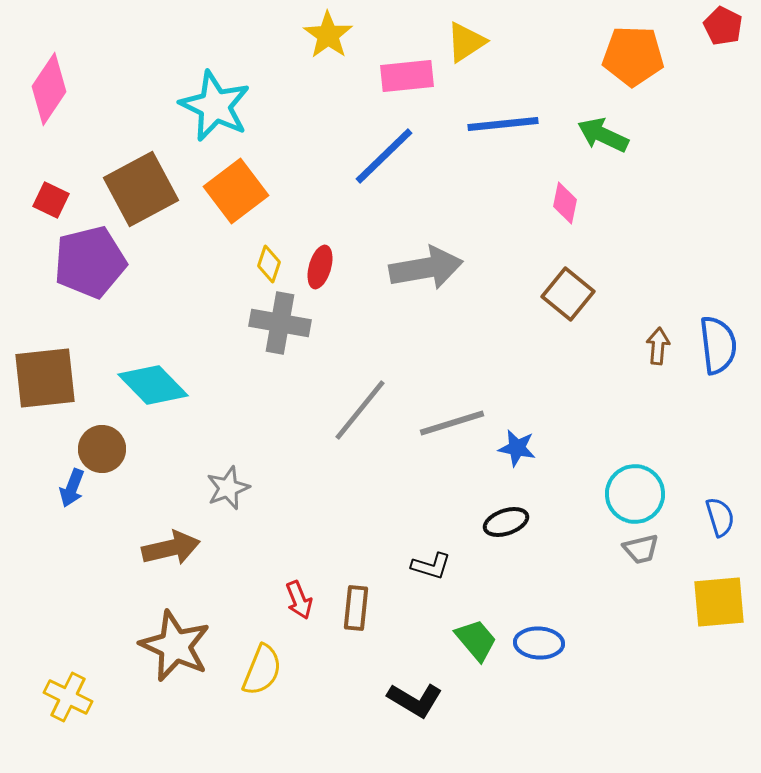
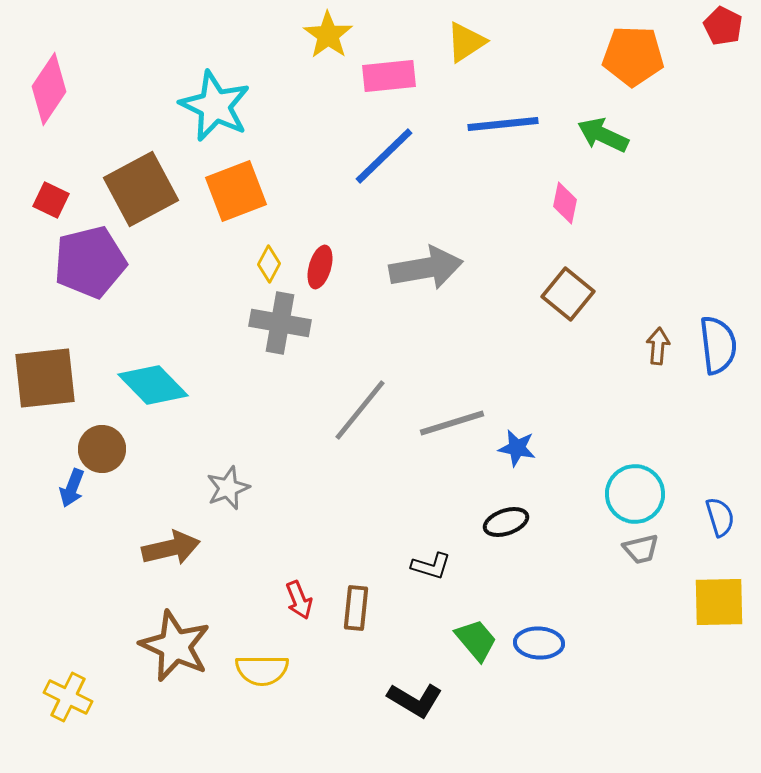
pink rectangle at (407, 76): moved 18 px left
orange square at (236, 191): rotated 16 degrees clockwise
yellow diamond at (269, 264): rotated 9 degrees clockwise
yellow square at (719, 602): rotated 4 degrees clockwise
yellow semicircle at (262, 670): rotated 68 degrees clockwise
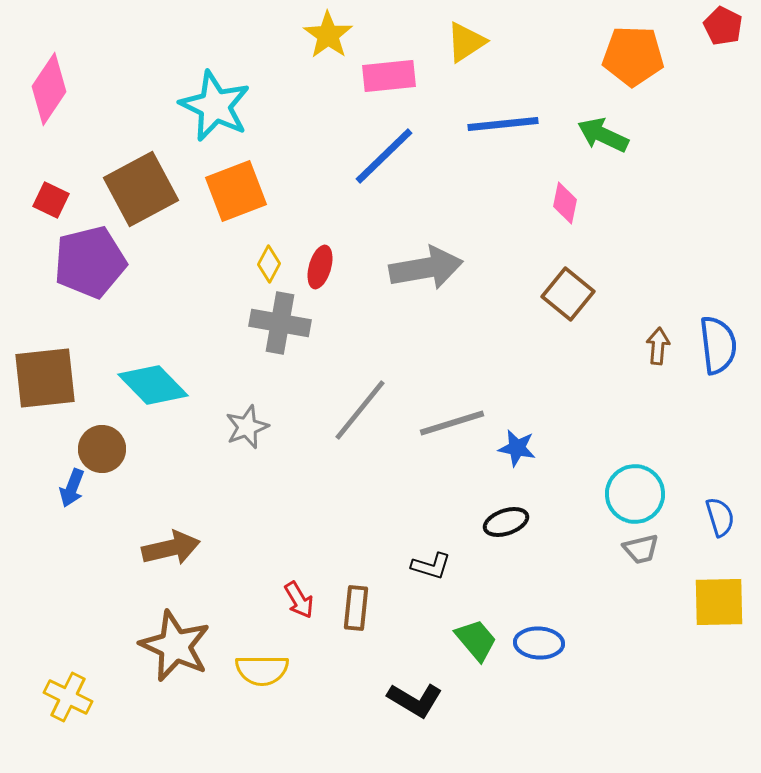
gray star at (228, 488): moved 19 px right, 61 px up
red arrow at (299, 600): rotated 9 degrees counterclockwise
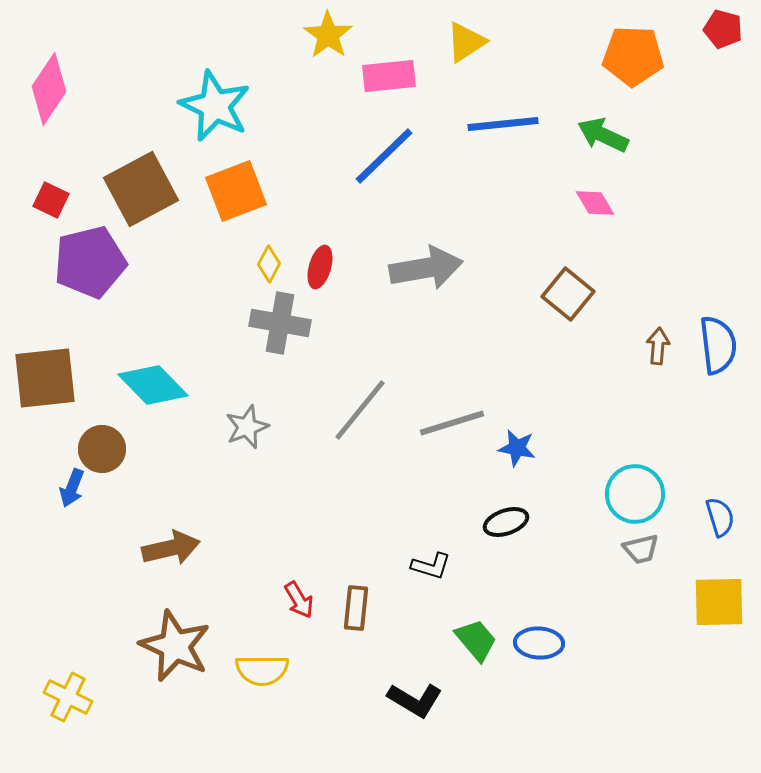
red pentagon at (723, 26): moved 3 px down; rotated 12 degrees counterclockwise
pink diamond at (565, 203): moved 30 px right; rotated 42 degrees counterclockwise
